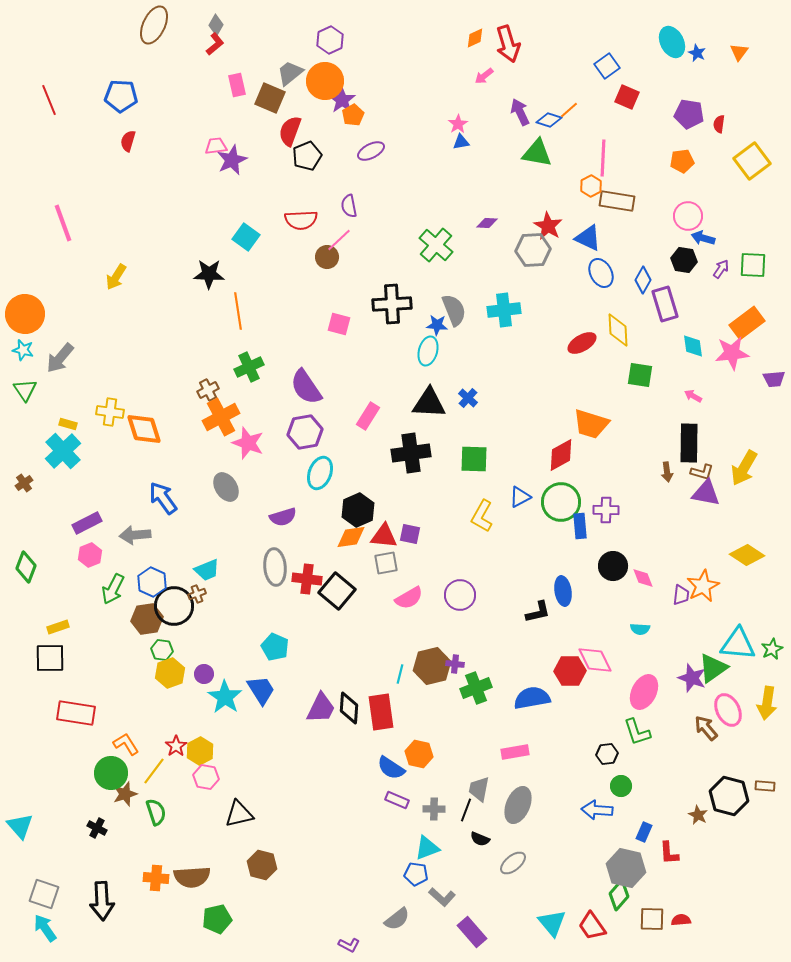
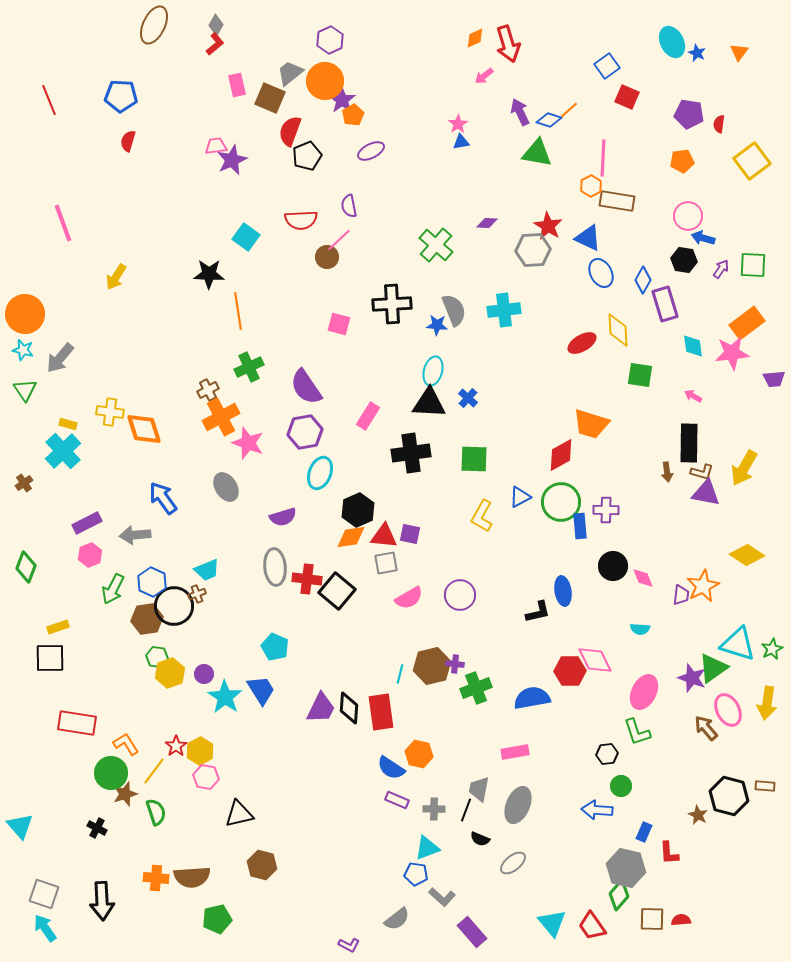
cyan ellipse at (428, 351): moved 5 px right, 20 px down
cyan triangle at (738, 644): rotated 12 degrees clockwise
green hexagon at (162, 650): moved 5 px left, 7 px down
red rectangle at (76, 713): moved 1 px right, 10 px down
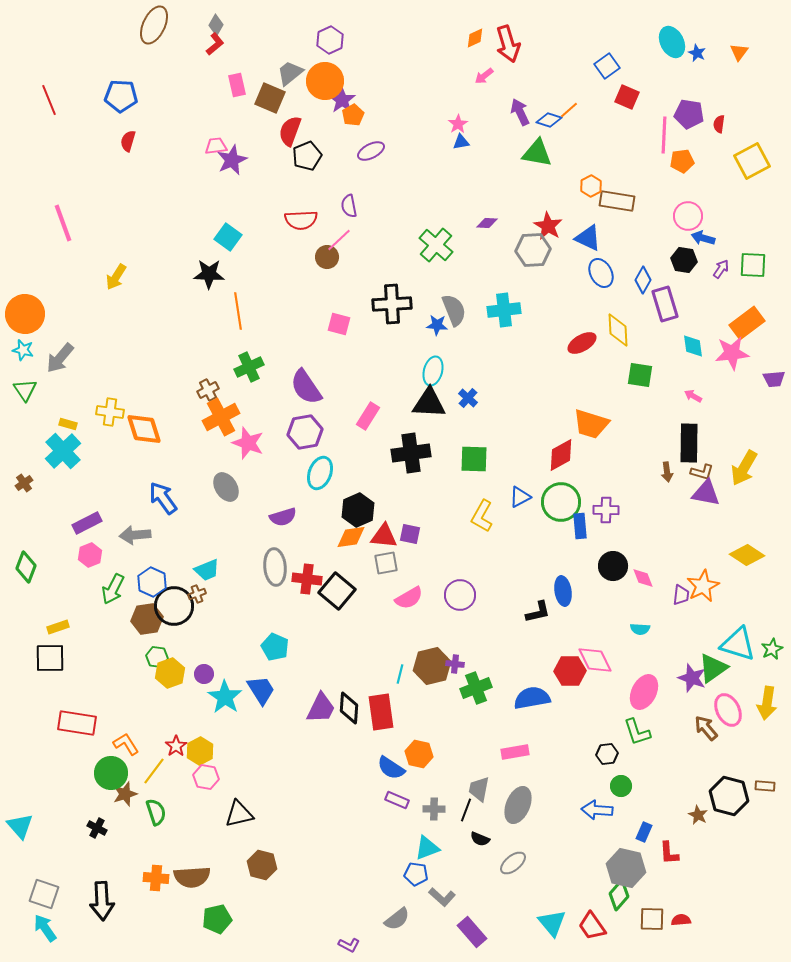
pink line at (603, 158): moved 61 px right, 23 px up
yellow square at (752, 161): rotated 9 degrees clockwise
cyan square at (246, 237): moved 18 px left
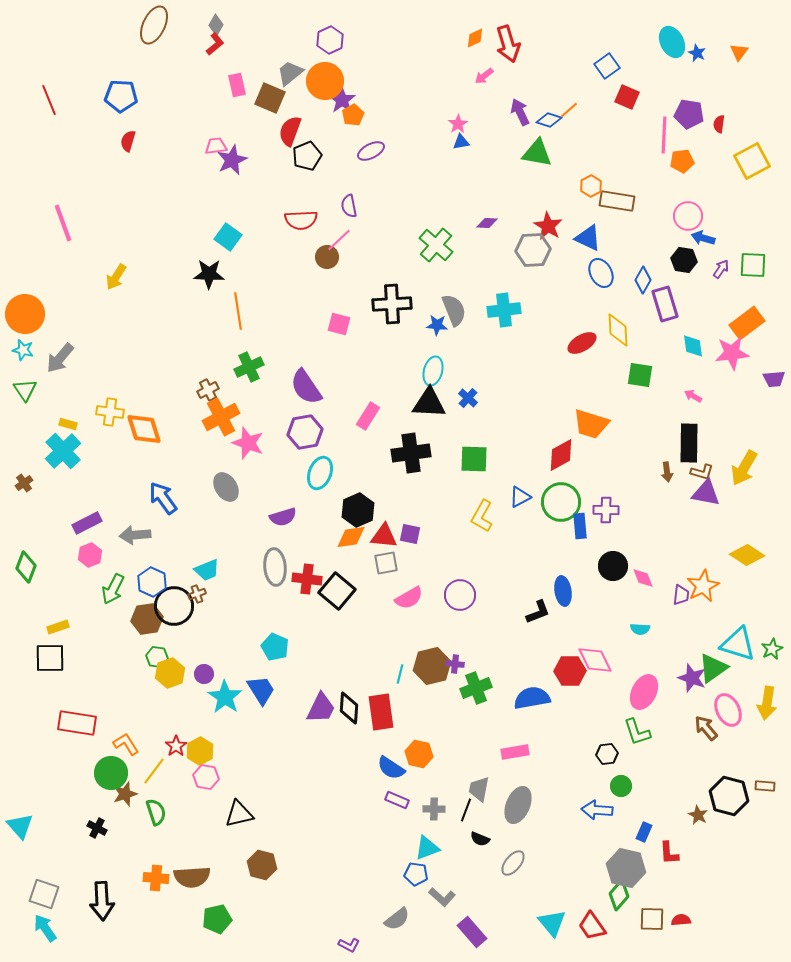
black L-shape at (538, 612): rotated 8 degrees counterclockwise
gray ellipse at (513, 863): rotated 12 degrees counterclockwise
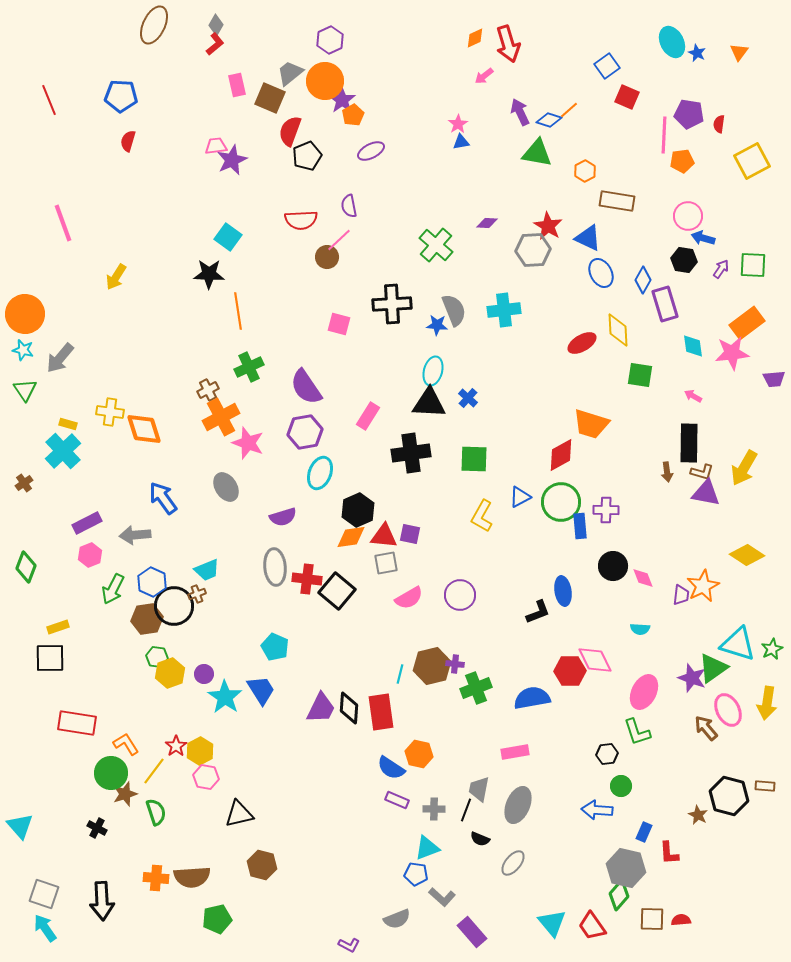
orange hexagon at (591, 186): moved 6 px left, 15 px up
gray semicircle at (397, 919): rotated 16 degrees clockwise
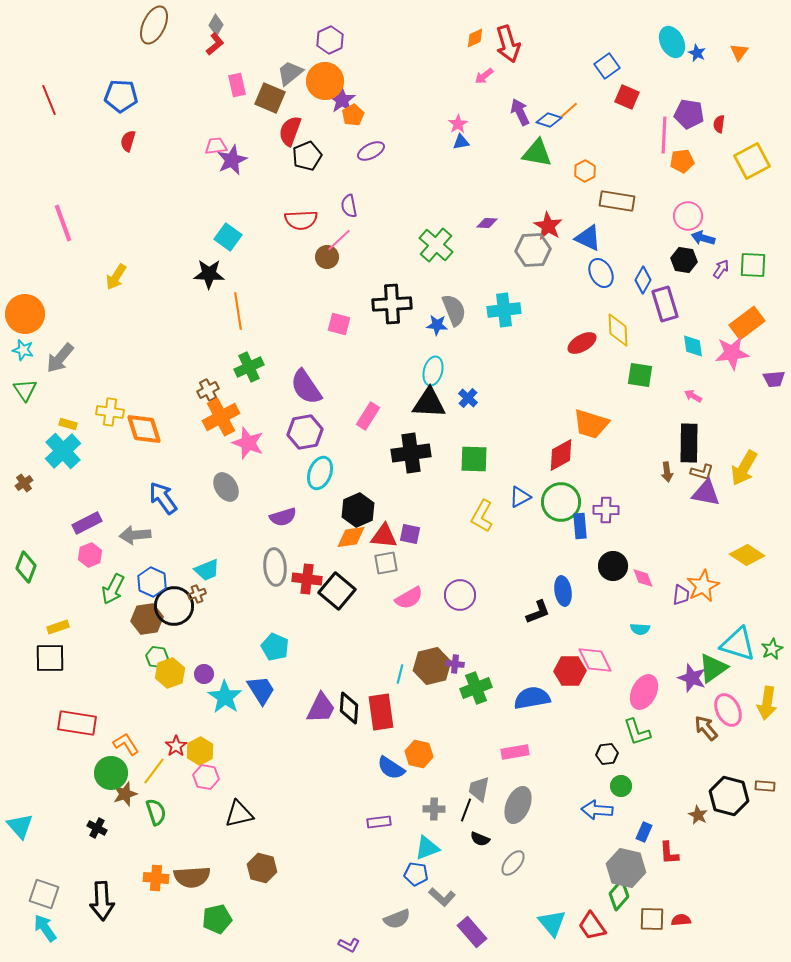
purple rectangle at (397, 800): moved 18 px left, 22 px down; rotated 30 degrees counterclockwise
brown hexagon at (262, 865): moved 3 px down
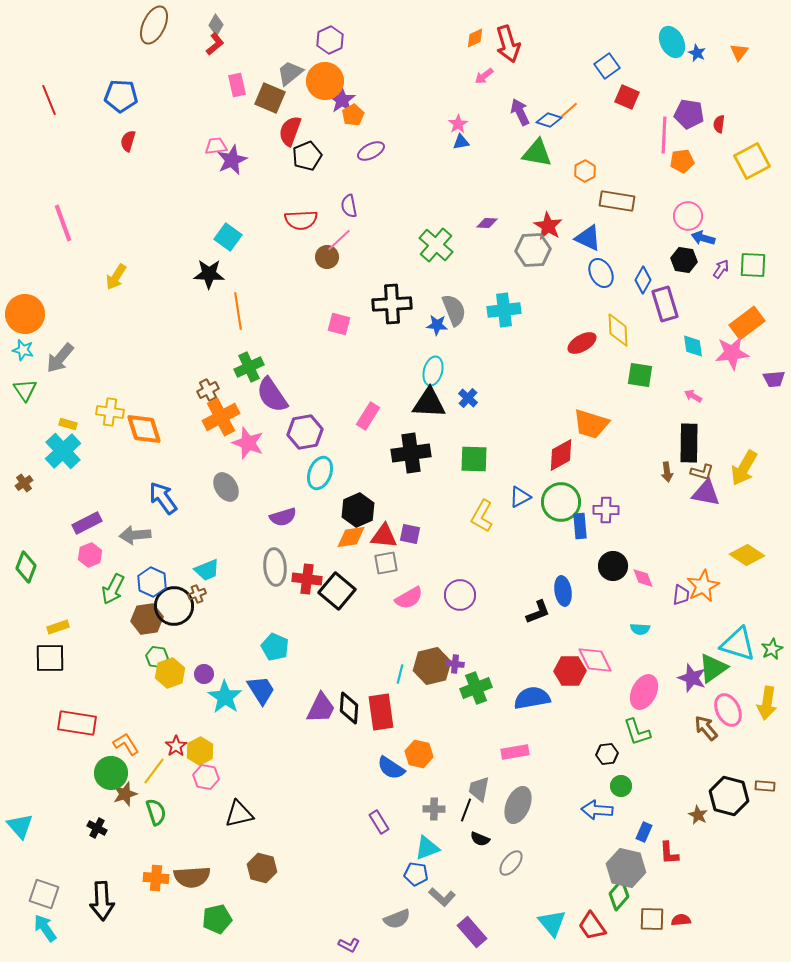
purple semicircle at (306, 387): moved 34 px left, 8 px down
purple rectangle at (379, 822): rotated 65 degrees clockwise
gray ellipse at (513, 863): moved 2 px left
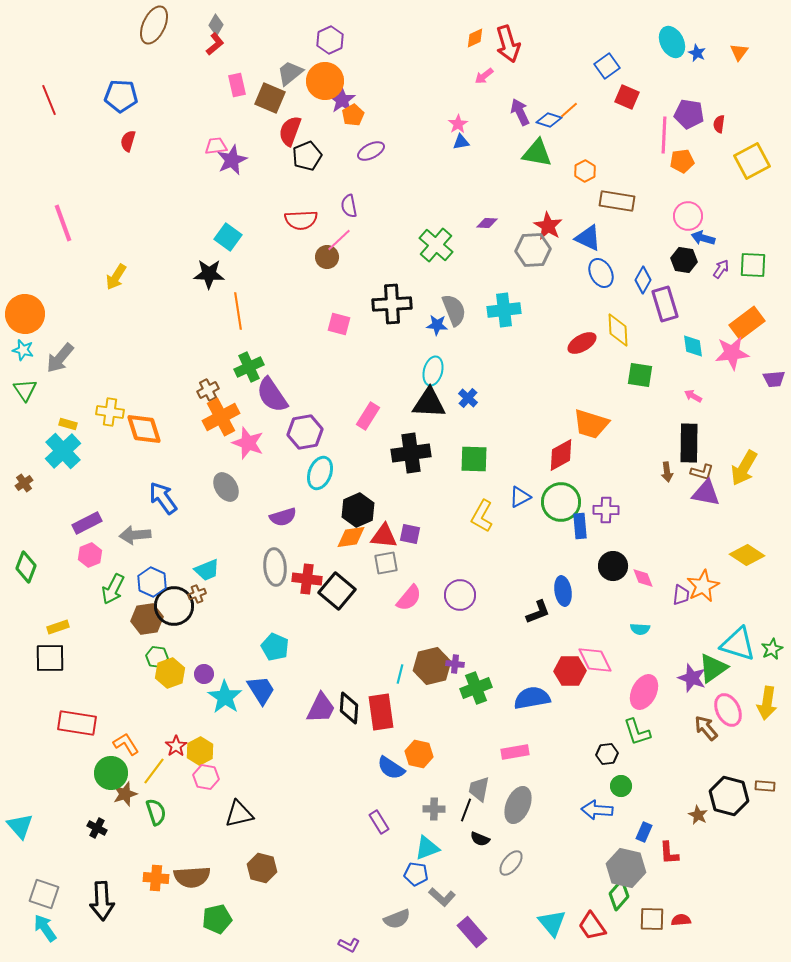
pink semicircle at (409, 598): rotated 20 degrees counterclockwise
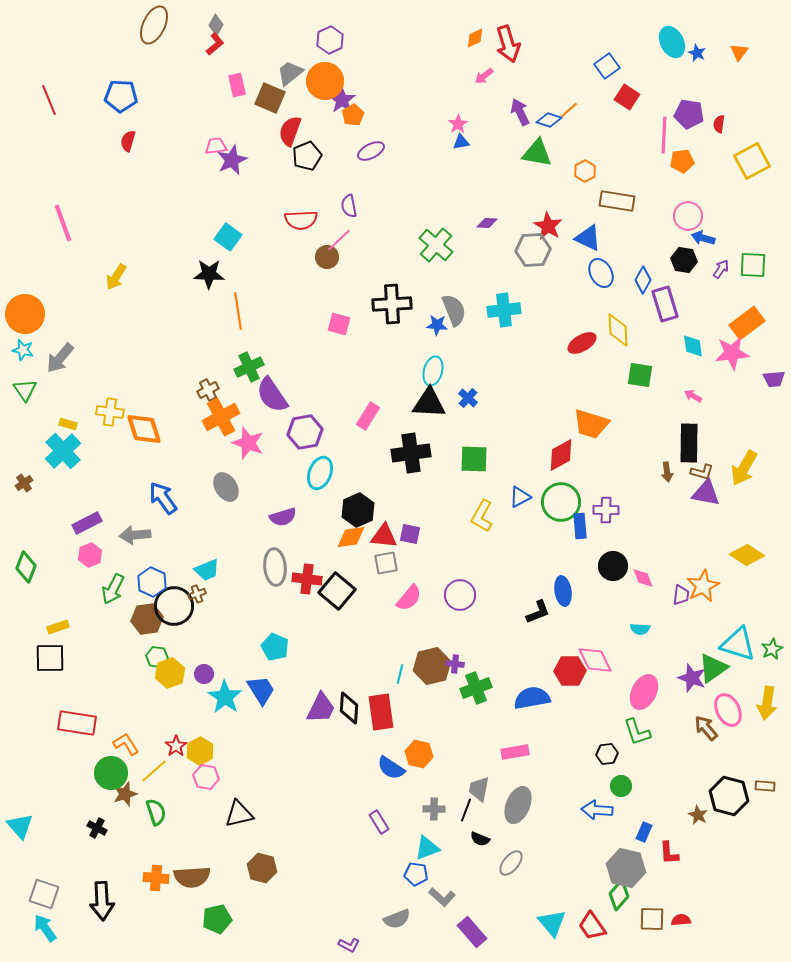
red square at (627, 97): rotated 10 degrees clockwise
yellow line at (154, 771): rotated 12 degrees clockwise
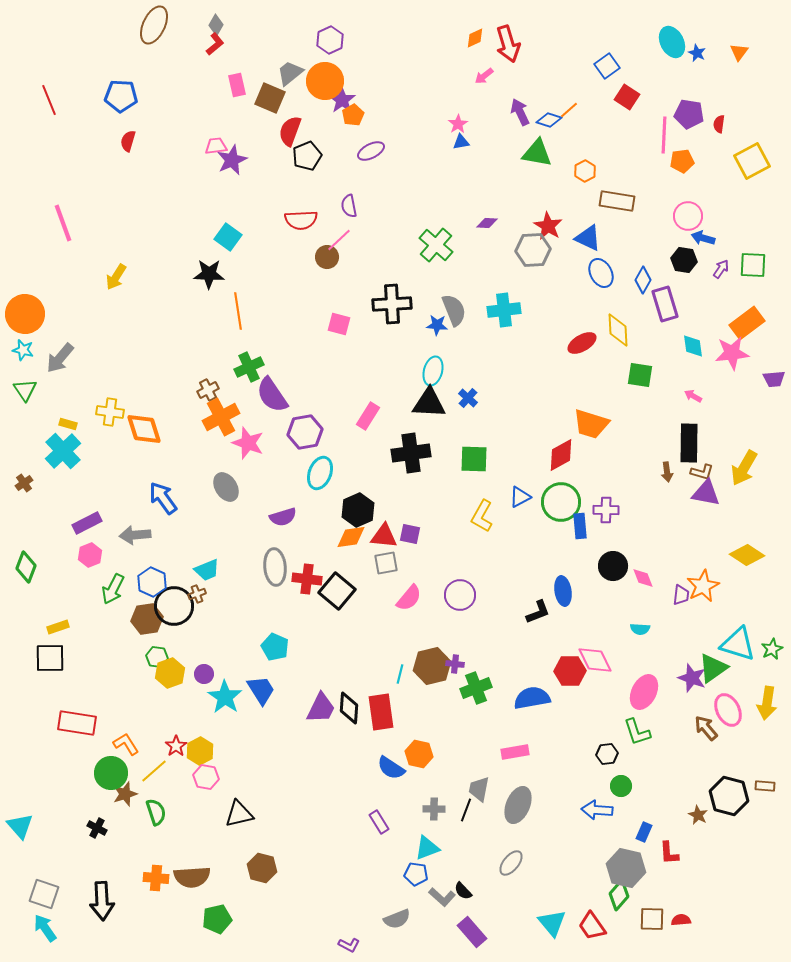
black semicircle at (480, 839): moved 17 px left, 52 px down; rotated 24 degrees clockwise
